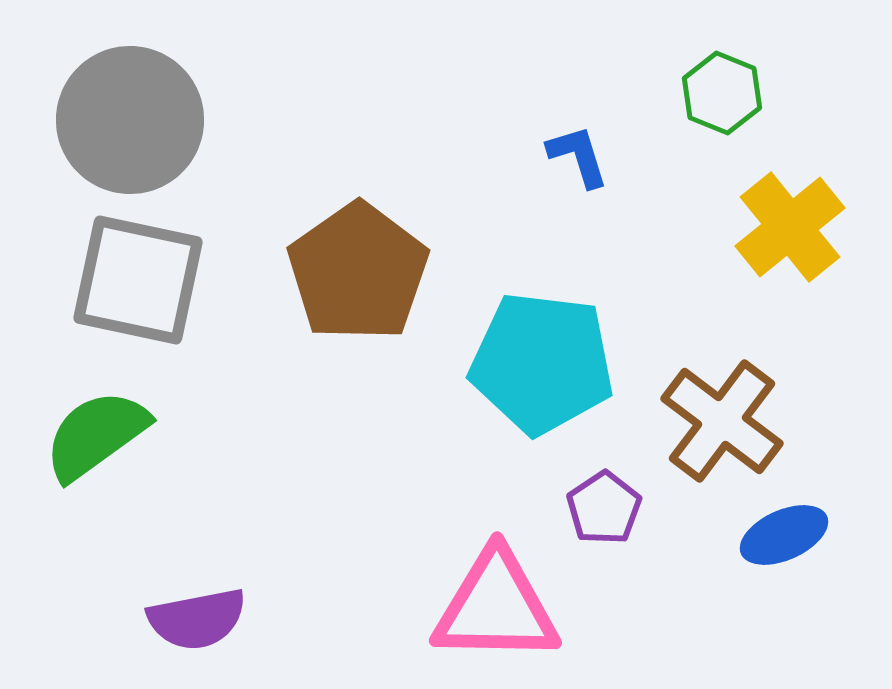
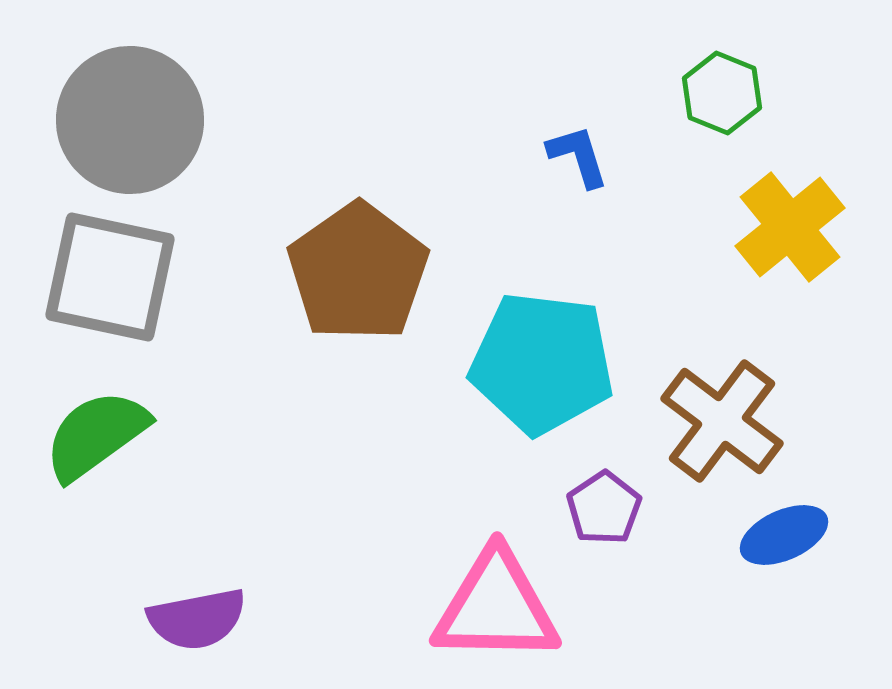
gray square: moved 28 px left, 3 px up
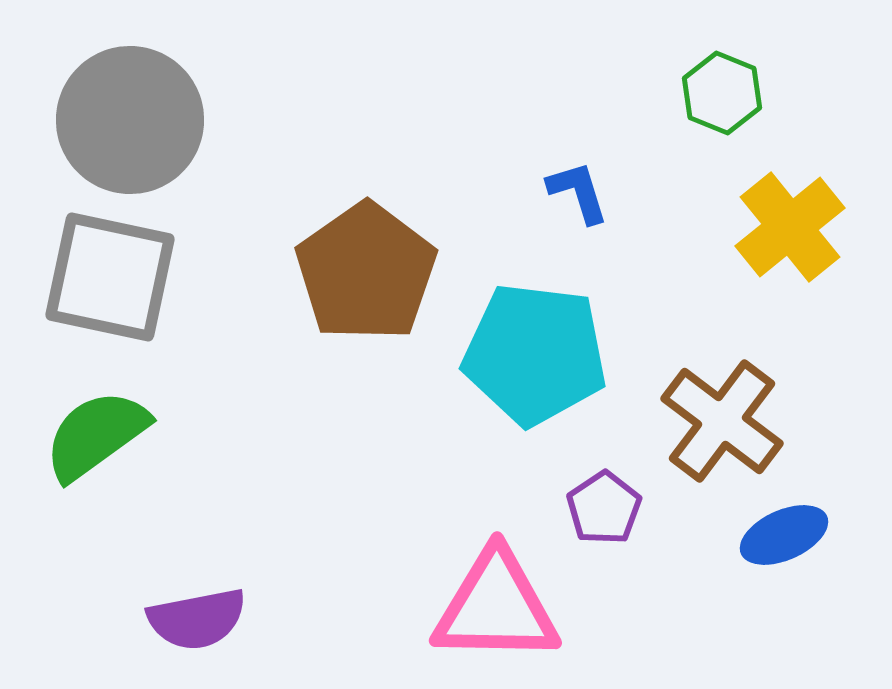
blue L-shape: moved 36 px down
brown pentagon: moved 8 px right
cyan pentagon: moved 7 px left, 9 px up
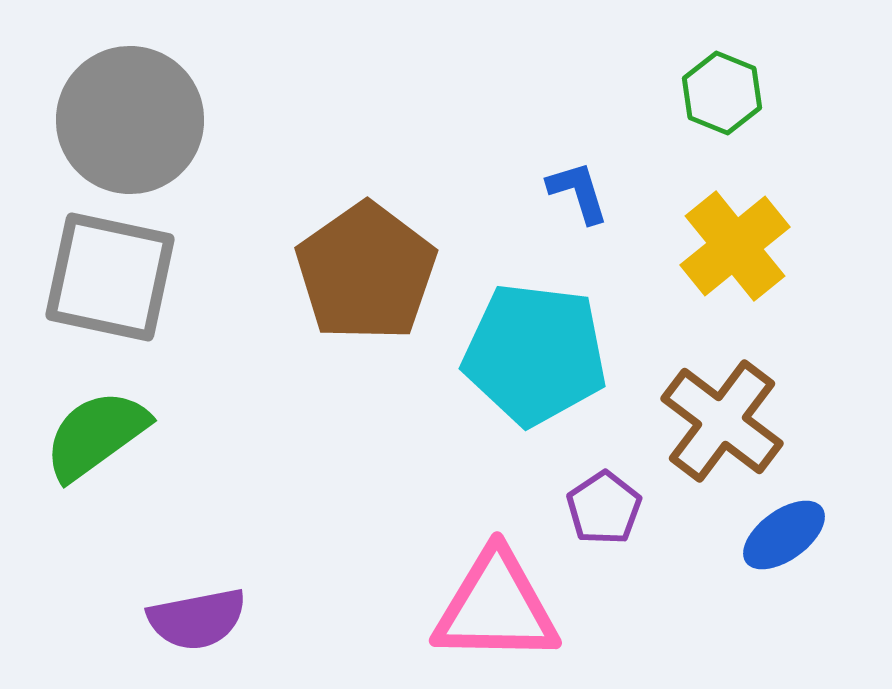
yellow cross: moved 55 px left, 19 px down
blue ellipse: rotated 12 degrees counterclockwise
